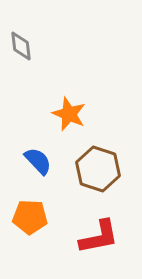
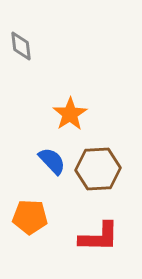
orange star: moved 1 px right; rotated 16 degrees clockwise
blue semicircle: moved 14 px right
brown hexagon: rotated 21 degrees counterclockwise
red L-shape: rotated 12 degrees clockwise
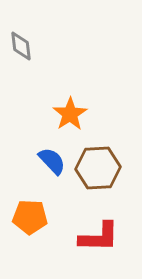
brown hexagon: moved 1 px up
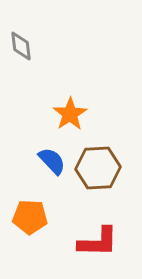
red L-shape: moved 1 px left, 5 px down
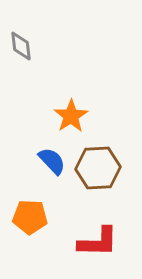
orange star: moved 1 px right, 2 px down
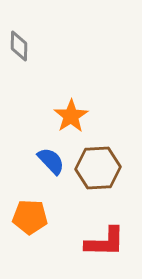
gray diamond: moved 2 px left; rotated 8 degrees clockwise
blue semicircle: moved 1 px left
red L-shape: moved 7 px right
